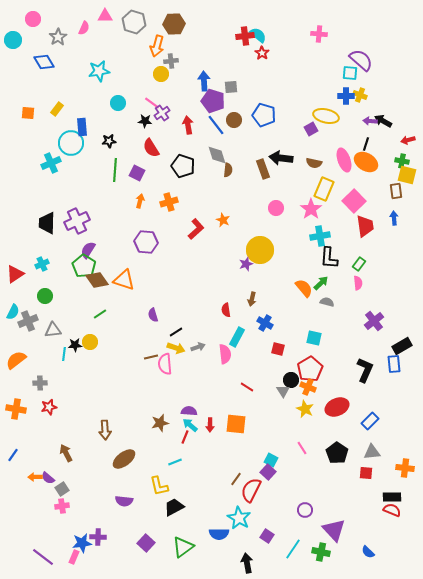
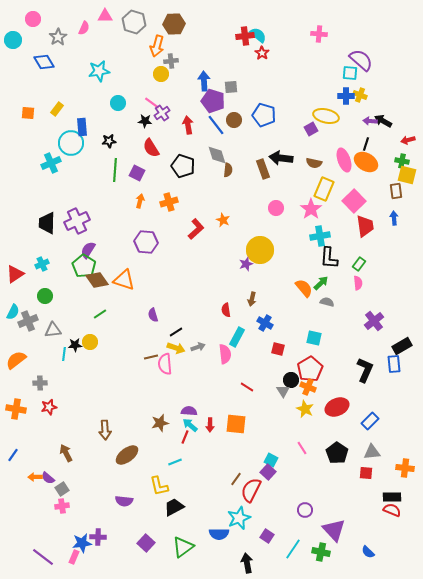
brown ellipse at (124, 459): moved 3 px right, 4 px up
cyan star at (239, 518): rotated 20 degrees clockwise
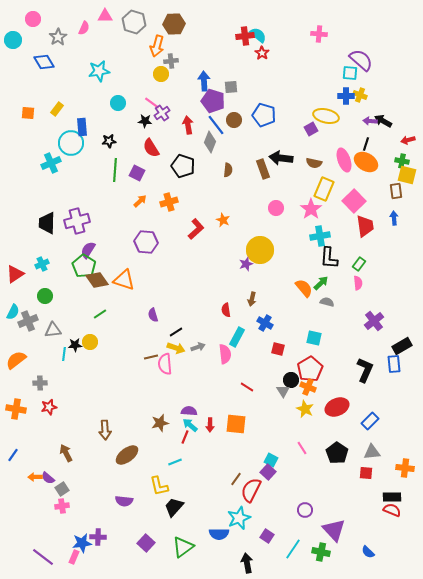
gray diamond at (217, 155): moved 7 px left, 13 px up; rotated 40 degrees clockwise
orange arrow at (140, 201): rotated 32 degrees clockwise
purple cross at (77, 221): rotated 10 degrees clockwise
black trapezoid at (174, 507): rotated 20 degrees counterclockwise
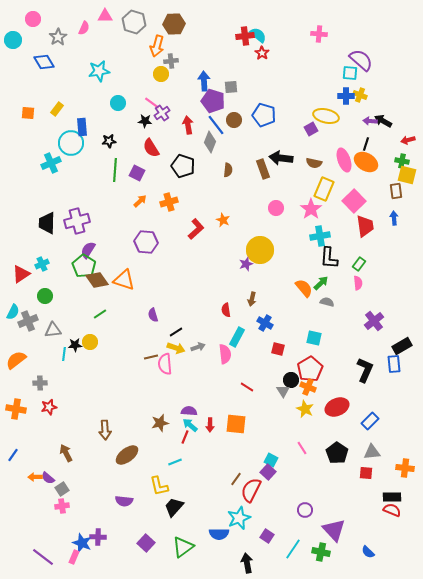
red triangle at (15, 274): moved 6 px right
blue star at (82, 543): rotated 30 degrees clockwise
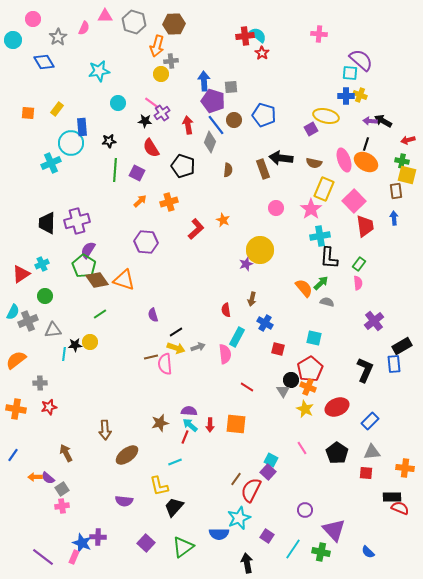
red semicircle at (392, 510): moved 8 px right, 2 px up
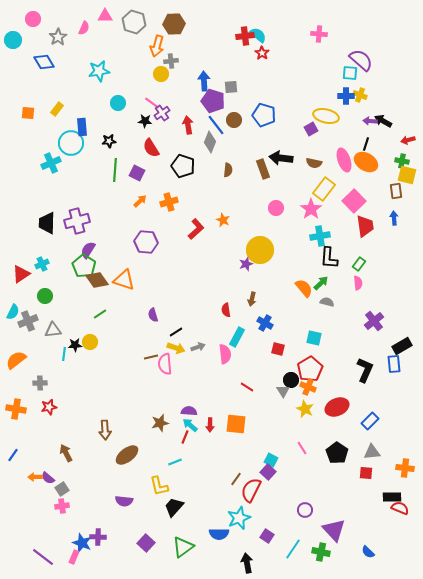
yellow rectangle at (324, 189): rotated 15 degrees clockwise
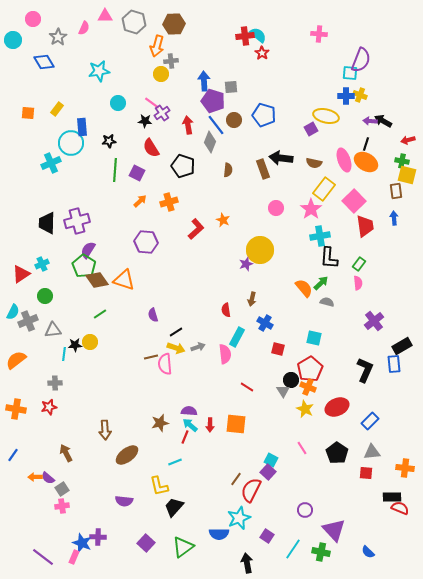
purple semicircle at (361, 60): rotated 70 degrees clockwise
gray cross at (40, 383): moved 15 px right
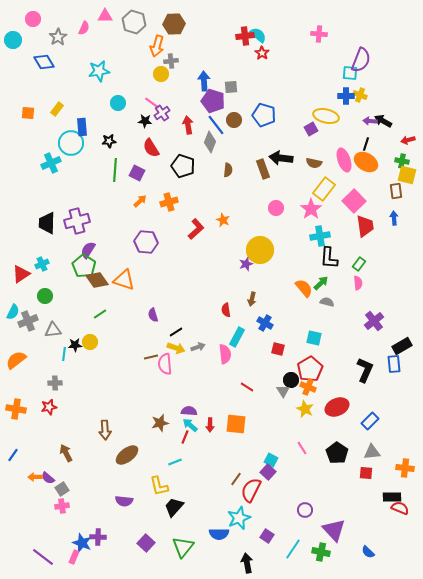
green triangle at (183, 547): rotated 15 degrees counterclockwise
